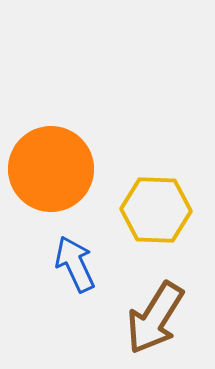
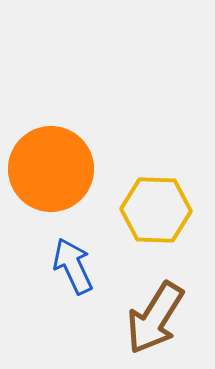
blue arrow: moved 2 px left, 2 px down
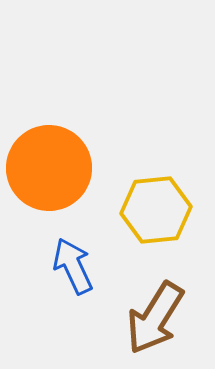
orange circle: moved 2 px left, 1 px up
yellow hexagon: rotated 8 degrees counterclockwise
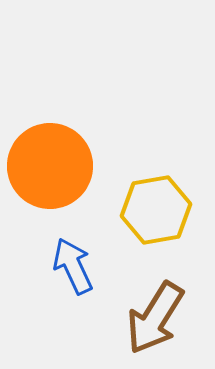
orange circle: moved 1 px right, 2 px up
yellow hexagon: rotated 4 degrees counterclockwise
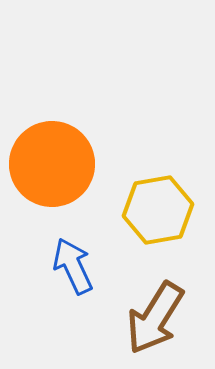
orange circle: moved 2 px right, 2 px up
yellow hexagon: moved 2 px right
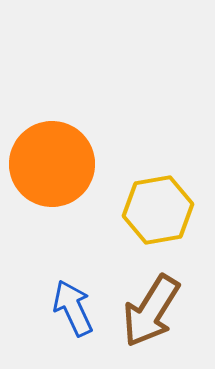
blue arrow: moved 42 px down
brown arrow: moved 4 px left, 7 px up
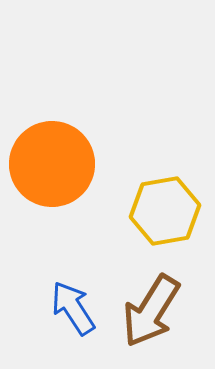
yellow hexagon: moved 7 px right, 1 px down
blue arrow: rotated 8 degrees counterclockwise
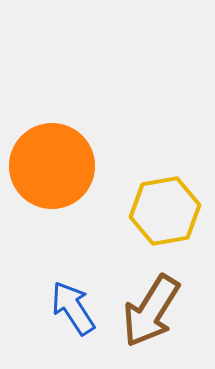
orange circle: moved 2 px down
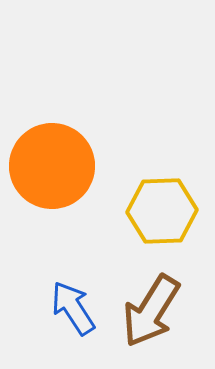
yellow hexagon: moved 3 px left; rotated 8 degrees clockwise
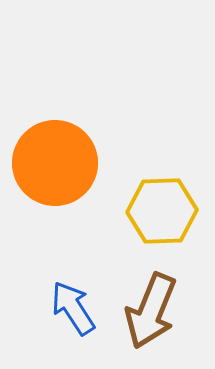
orange circle: moved 3 px right, 3 px up
brown arrow: rotated 10 degrees counterclockwise
